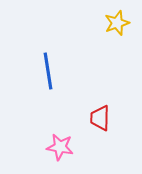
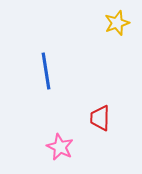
blue line: moved 2 px left
pink star: rotated 16 degrees clockwise
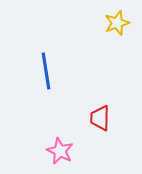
pink star: moved 4 px down
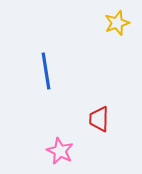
red trapezoid: moved 1 px left, 1 px down
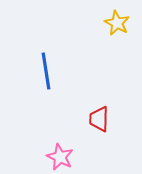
yellow star: rotated 25 degrees counterclockwise
pink star: moved 6 px down
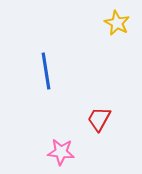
red trapezoid: rotated 28 degrees clockwise
pink star: moved 1 px right, 5 px up; rotated 20 degrees counterclockwise
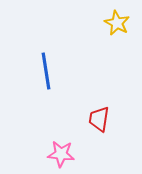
red trapezoid: rotated 20 degrees counterclockwise
pink star: moved 2 px down
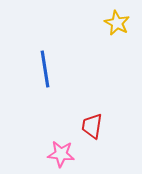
blue line: moved 1 px left, 2 px up
red trapezoid: moved 7 px left, 7 px down
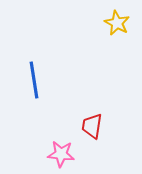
blue line: moved 11 px left, 11 px down
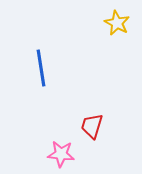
blue line: moved 7 px right, 12 px up
red trapezoid: rotated 8 degrees clockwise
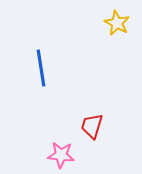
pink star: moved 1 px down
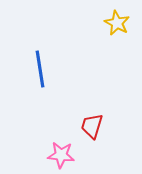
blue line: moved 1 px left, 1 px down
